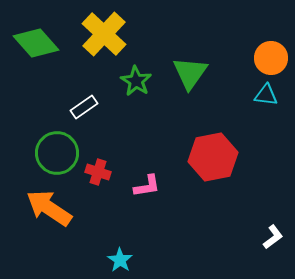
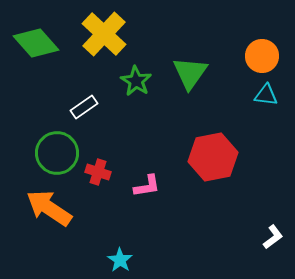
orange circle: moved 9 px left, 2 px up
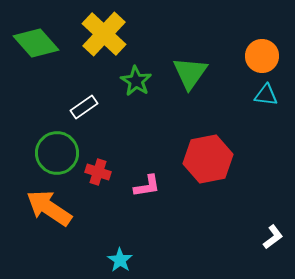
red hexagon: moved 5 px left, 2 px down
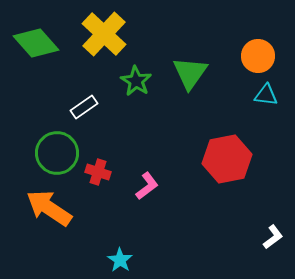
orange circle: moved 4 px left
red hexagon: moved 19 px right
pink L-shape: rotated 28 degrees counterclockwise
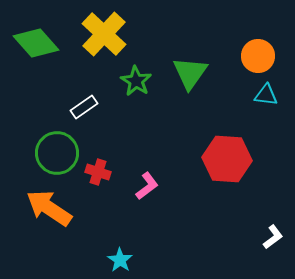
red hexagon: rotated 15 degrees clockwise
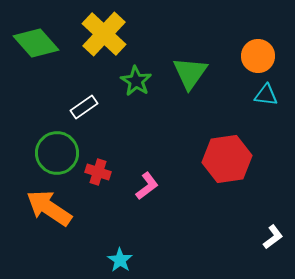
red hexagon: rotated 12 degrees counterclockwise
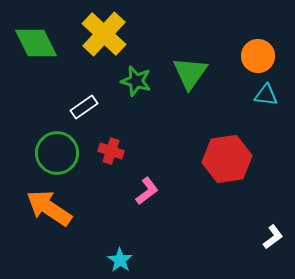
green diamond: rotated 15 degrees clockwise
green star: rotated 16 degrees counterclockwise
red cross: moved 13 px right, 21 px up
pink L-shape: moved 5 px down
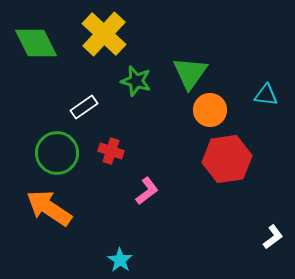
orange circle: moved 48 px left, 54 px down
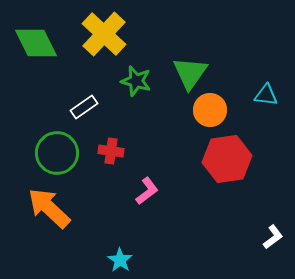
red cross: rotated 10 degrees counterclockwise
orange arrow: rotated 9 degrees clockwise
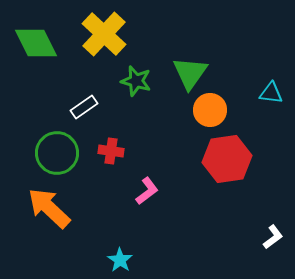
cyan triangle: moved 5 px right, 2 px up
